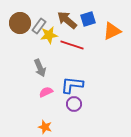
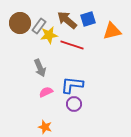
orange triangle: rotated 12 degrees clockwise
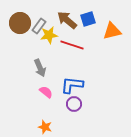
pink semicircle: rotated 64 degrees clockwise
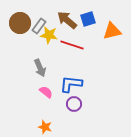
yellow star: rotated 18 degrees clockwise
blue L-shape: moved 1 px left, 1 px up
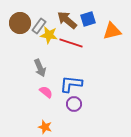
red line: moved 1 px left, 2 px up
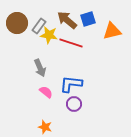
brown circle: moved 3 px left
